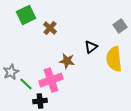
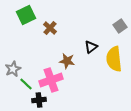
gray star: moved 2 px right, 3 px up
black cross: moved 1 px left, 1 px up
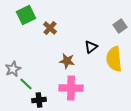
pink cross: moved 20 px right, 8 px down; rotated 20 degrees clockwise
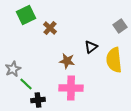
yellow semicircle: moved 1 px down
black cross: moved 1 px left
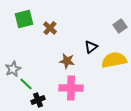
green square: moved 2 px left, 4 px down; rotated 12 degrees clockwise
yellow semicircle: rotated 85 degrees clockwise
black cross: rotated 16 degrees counterclockwise
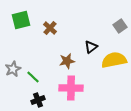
green square: moved 3 px left, 1 px down
brown star: rotated 21 degrees counterclockwise
green line: moved 7 px right, 7 px up
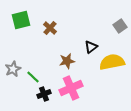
yellow semicircle: moved 2 px left, 2 px down
pink cross: rotated 25 degrees counterclockwise
black cross: moved 6 px right, 6 px up
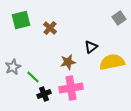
gray square: moved 1 px left, 8 px up
brown star: moved 1 px right, 1 px down
gray star: moved 2 px up
pink cross: rotated 15 degrees clockwise
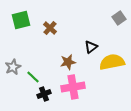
pink cross: moved 2 px right, 1 px up
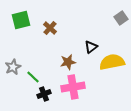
gray square: moved 2 px right
